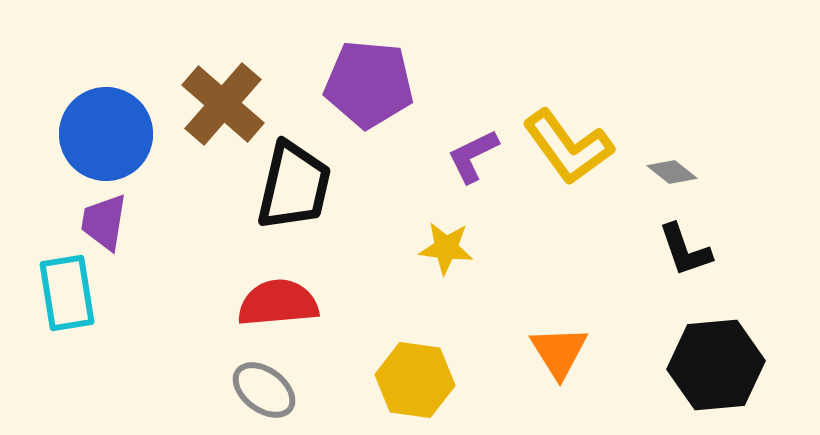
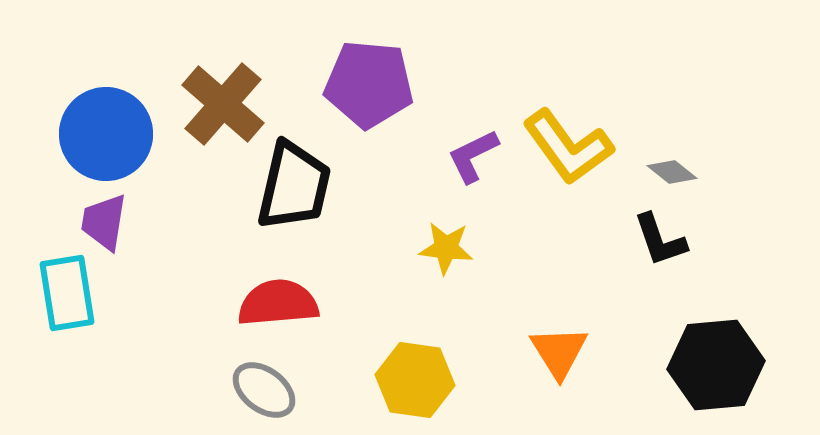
black L-shape: moved 25 px left, 10 px up
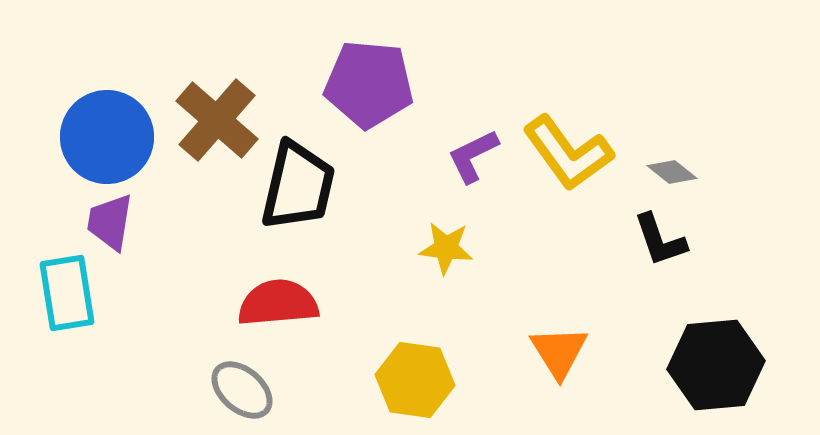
brown cross: moved 6 px left, 16 px down
blue circle: moved 1 px right, 3 px down
yellow L-shape: moved 6 px down
black trapezoid: moved 4 px right
purple trapezoid: moved 6 px right
gray ellipse: moved 22 px left; rotated 4 degrees clockwise
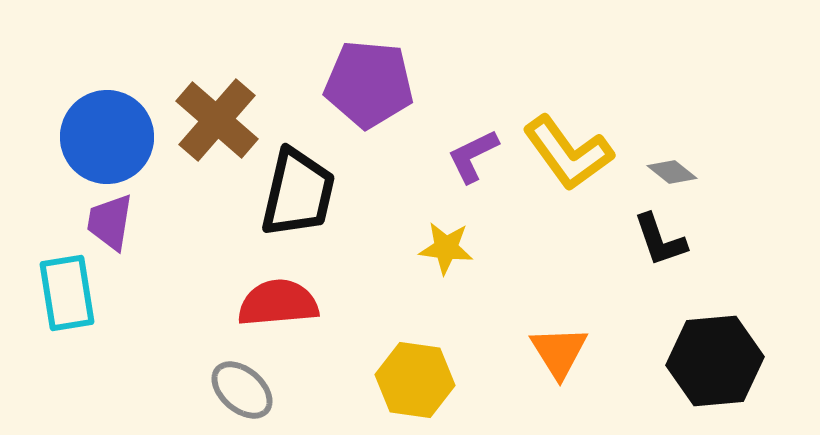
black trapezoid: moved 7 px down
black hexagon: moved 1 px left, 4 px up
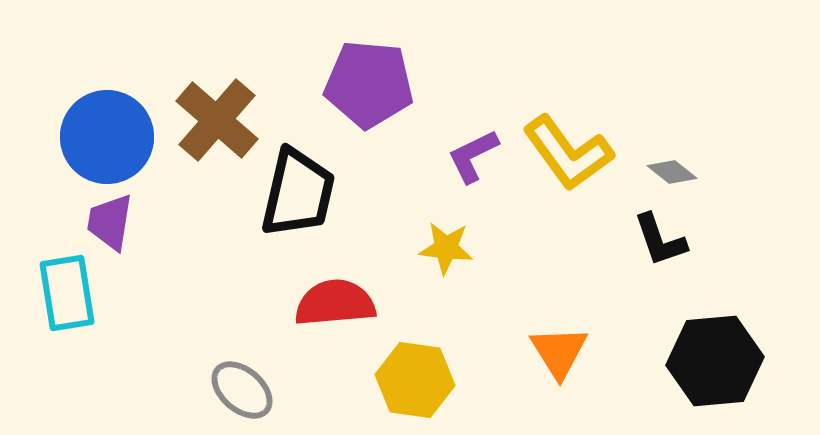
red semicircle: moved 57 px right
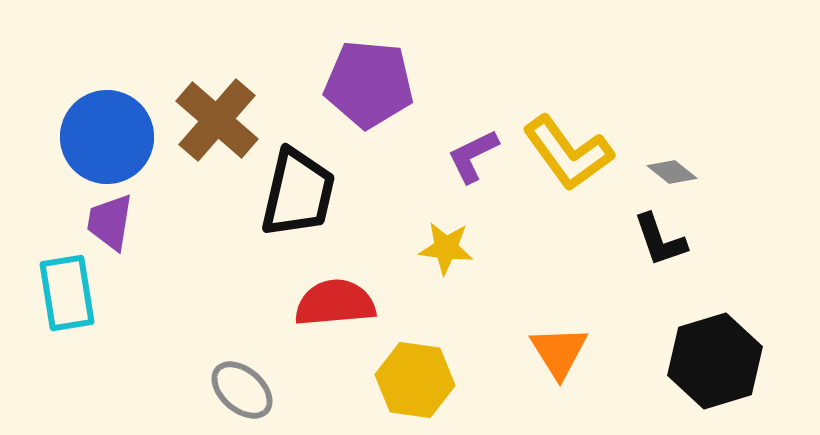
black hexagon: rotated 12 degrees counterclockwise
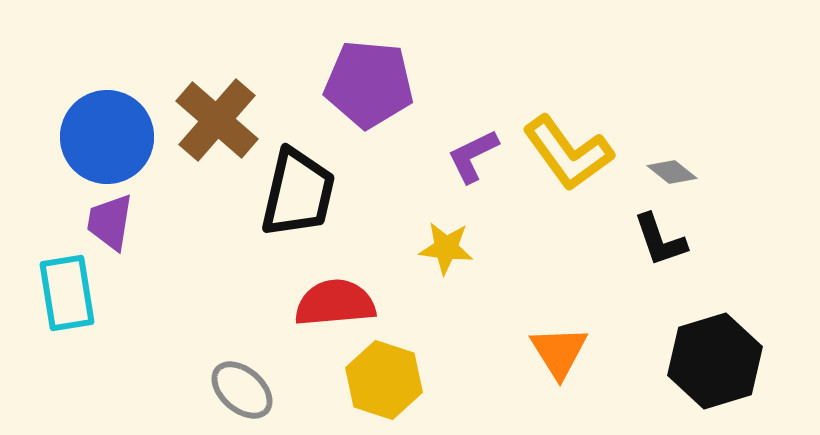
yellow hexagon: moved 31 px left; rotated 10 degrees clockwise
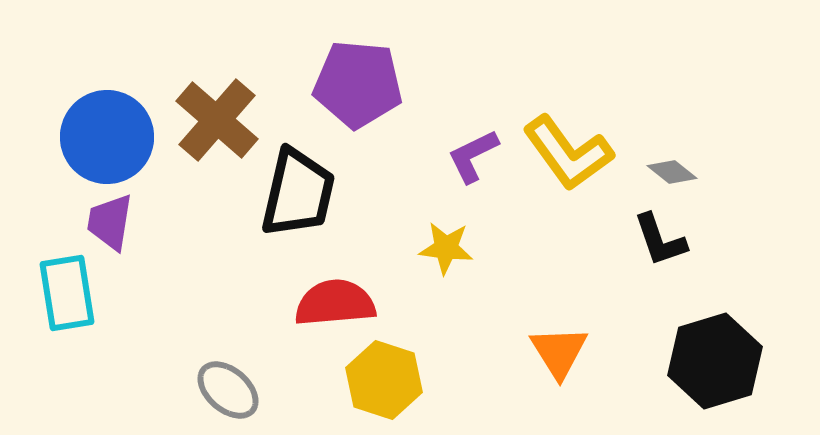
purple pentagon: moved 11 px left
gray ellipse: moved 14 px left
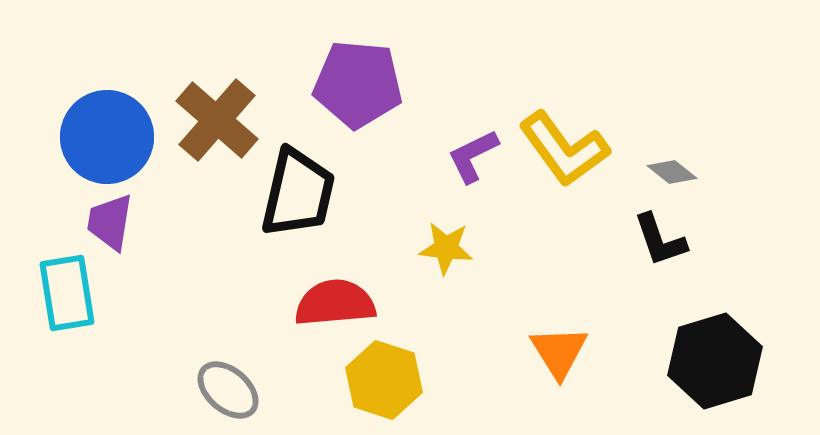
yellow L-shape: moved 4 px left, 4 px up
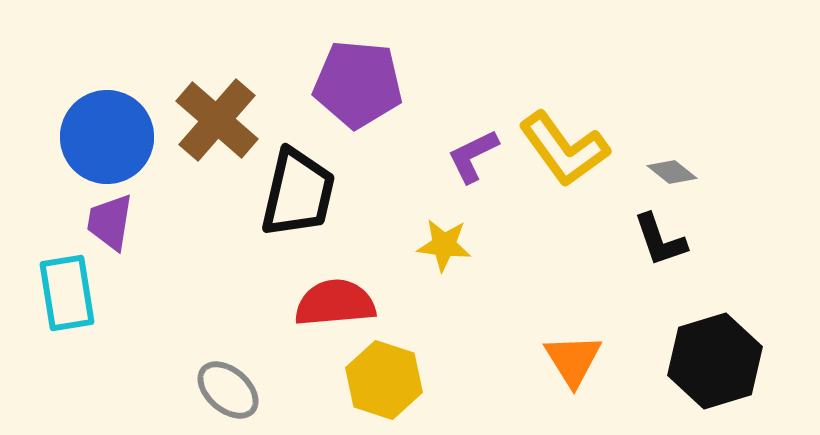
yellow star: moved 2 px left, 3 px up
orange triangle: moved 14 px right, 8 px down
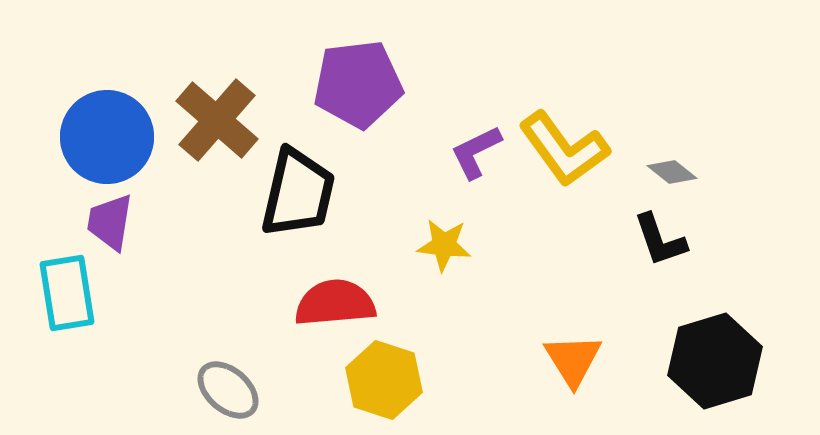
purple pentagon: rotated 12 degrees counterclockwise
purple L-shape: moved 3 px right, 4 px up
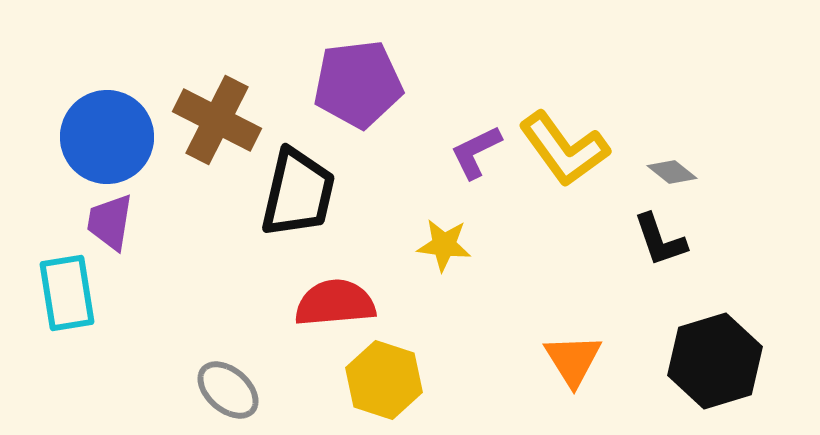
brown cross: rotated 14 degrees counterclockwise
